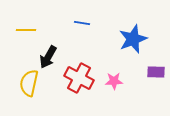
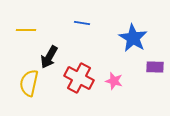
blue star: moved 1 px up; rotated 20 degrees counterclockwise
black arrow: moved 1 px right
purple rectangle: moved 1 px left, 5 px up
pink star: rotated 18 degrees clockwise
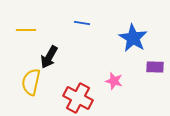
red cross: moved 1 px left, 20 px down
yellow semicircle: moved 2 px right, 1 px up
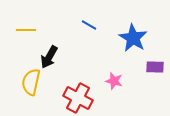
blue line: moved 7 px right, 2 px down; rotated 21 degrees clockwise
